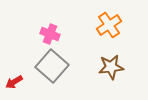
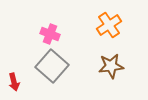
brown star: moved 1 px up
red arrow: rotated 72 degrees counterclockwise
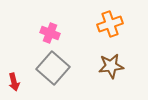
orange cross: moved 1 px right, 1 px up; rotated 15 degrees clockwise
pink cross: moved 1 px up
gray square: moved 1 px right, 2 px down
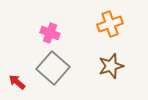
brown star: rotated 10 degrees counterclockwise
red arrow: moved 3 px right; rotated 144 degrees clockwise
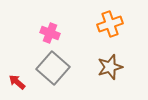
brown star: moved 1 px left, 1 px down
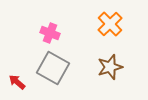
orange cross: rotated 25 degrees counterclockwise
gray square: rotated 12 degrees counterclockwise
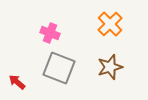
gray square: moved 6 px right; rotated 8 degrees counterclockwise
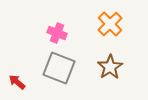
pink cross: moved 7 px right
brown star: rotated 15 degrees counterclockwise
